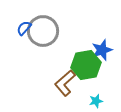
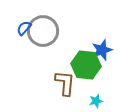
green hexagon: rotated 16 degrees clockwise
brown L-shape: rotated 136 degrees clockwise
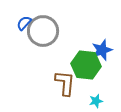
blue semicircle: moved 5 px up
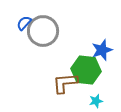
green hexagon: moved 5 px down
brown L-shape: rotated 100 degrees counterclockwise
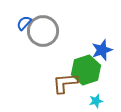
green hexagon: rotated 24 degrees counterclockwise
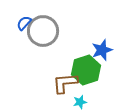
cyan star: moved 16 px left, 1 px down
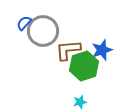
green hexagon: moved 2 px left, 4 px up
brown L-shape: moved 3 px right, 33 px up
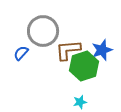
blue semicircle: moved 3 px left, 30 px down
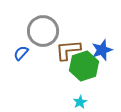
cyan star: rotated 16 degrees counterclockwise
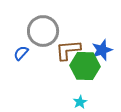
green hexagon: moved 1 px right; rotated 20 degrees clockwise
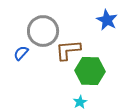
blue star: moved 5 px right, 30 px up; rotated 25 degrees counterclockwise
green hexagon: moved 5 px right, 5 px down
